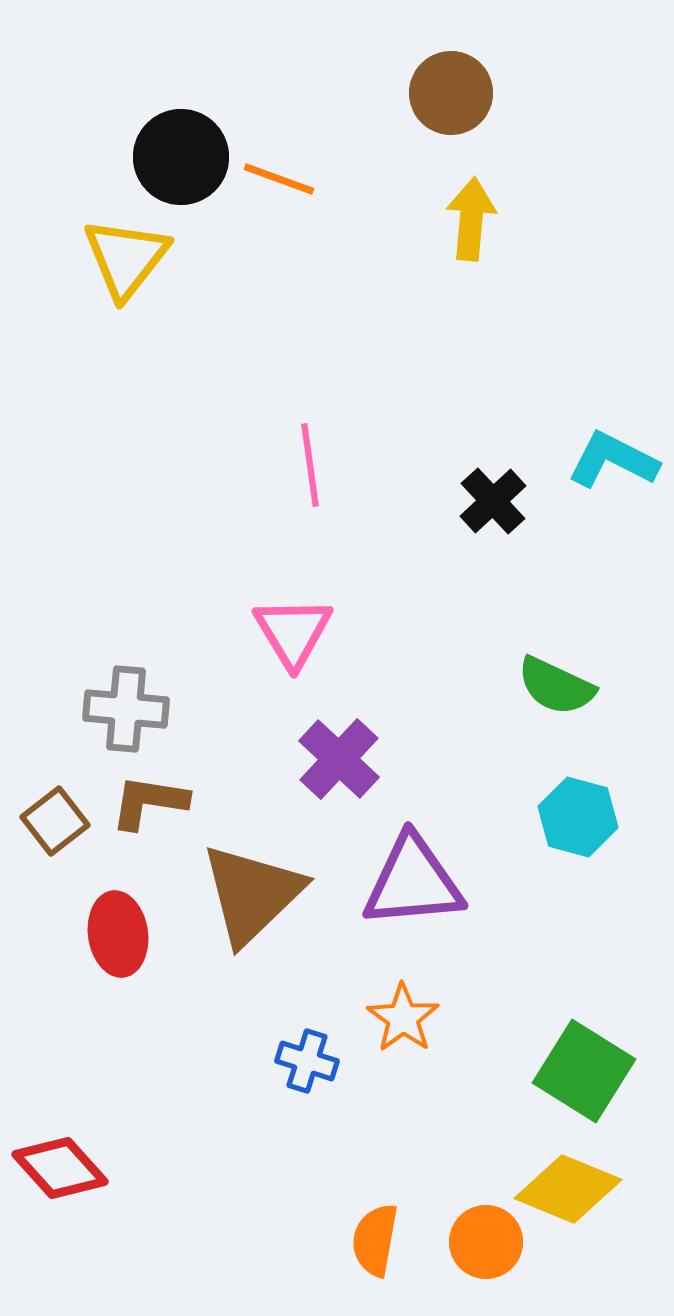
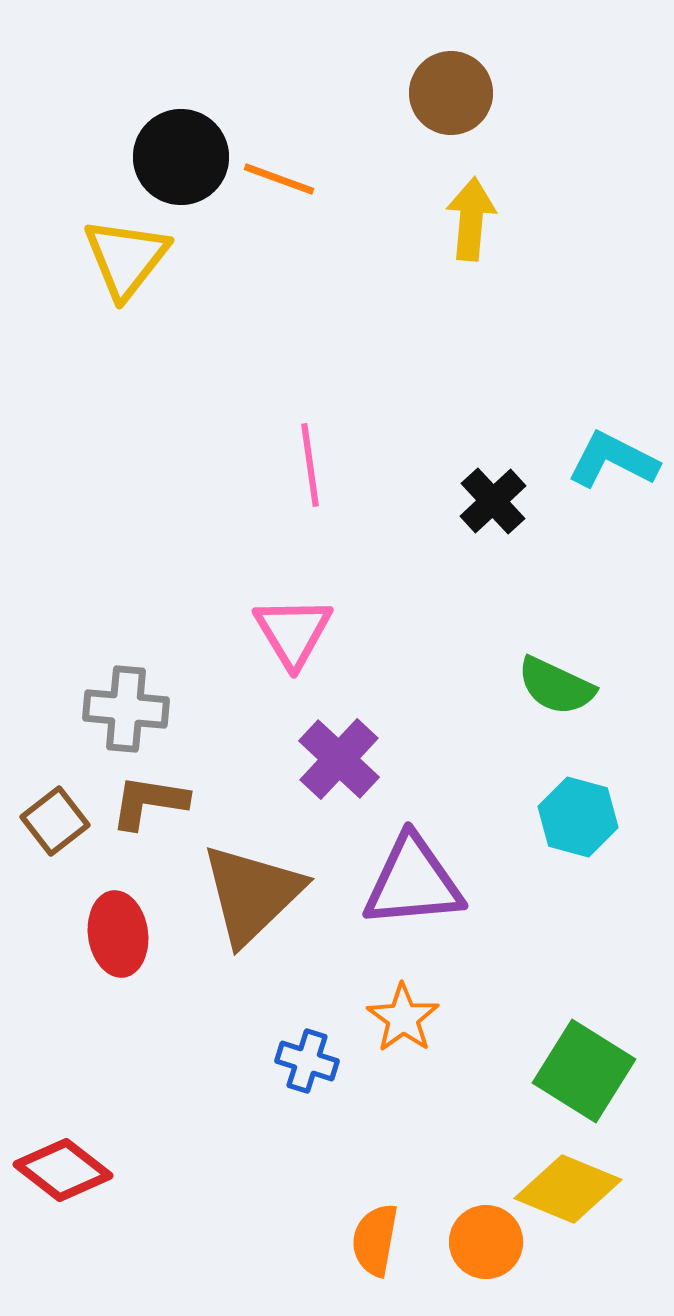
red diamond: moved 3 px right, 2 px down; rotated 10 degrees counterclockwise
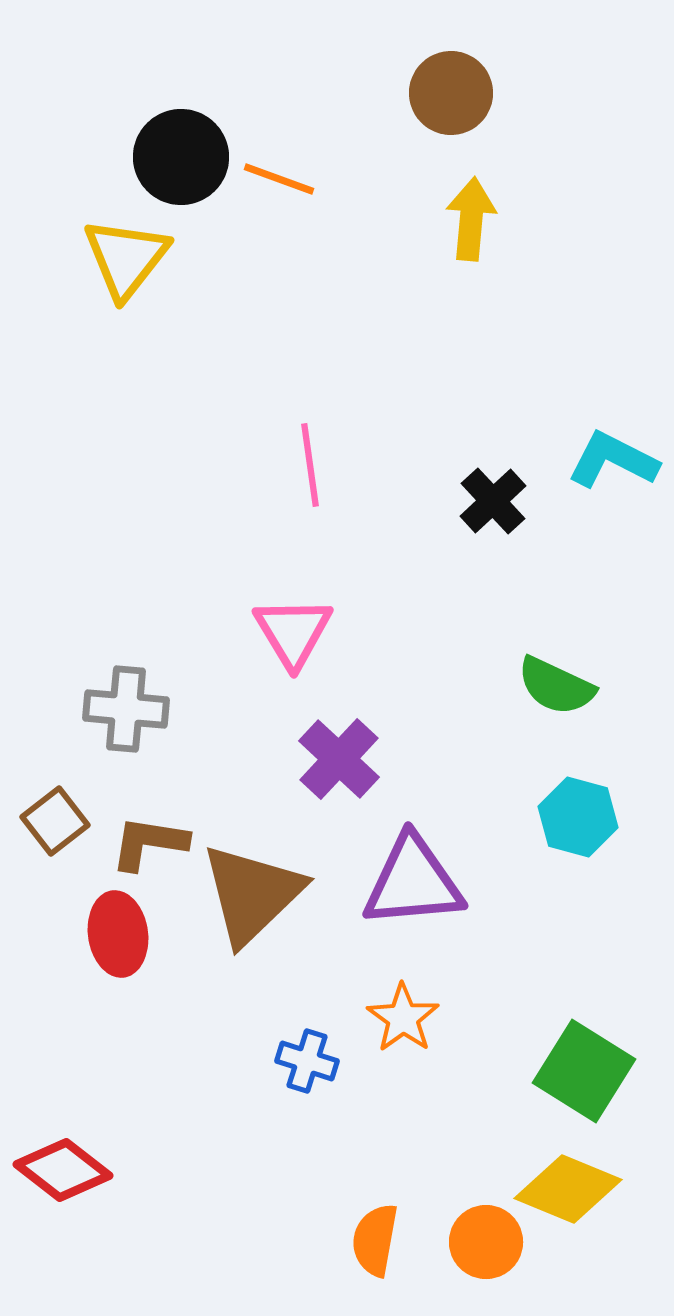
brown L-shape: moved 41 px down
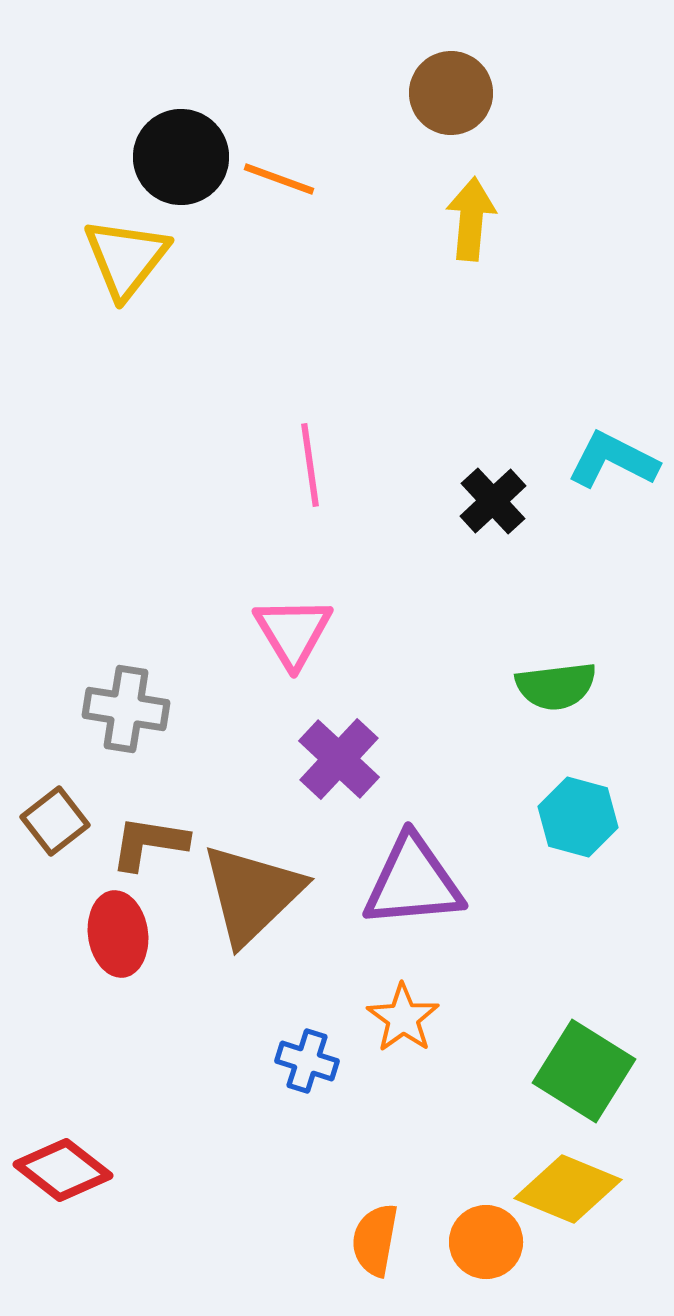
green semicircle: rotated 32 degrees counterclockwise
gray cross: rotated 4 degrees clockwise
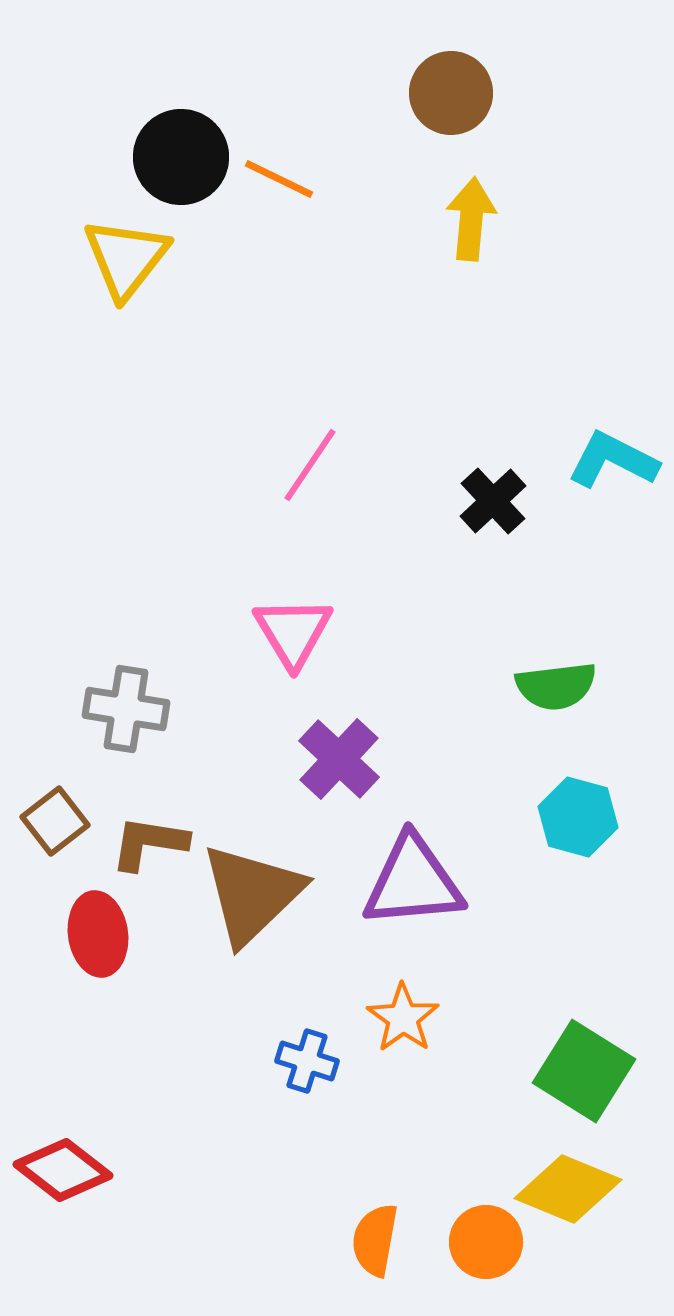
orange line: rotated 6 degrees clockwise
pink line: rotated 42 degrees clockwise
red ellipse: moved 20 px left
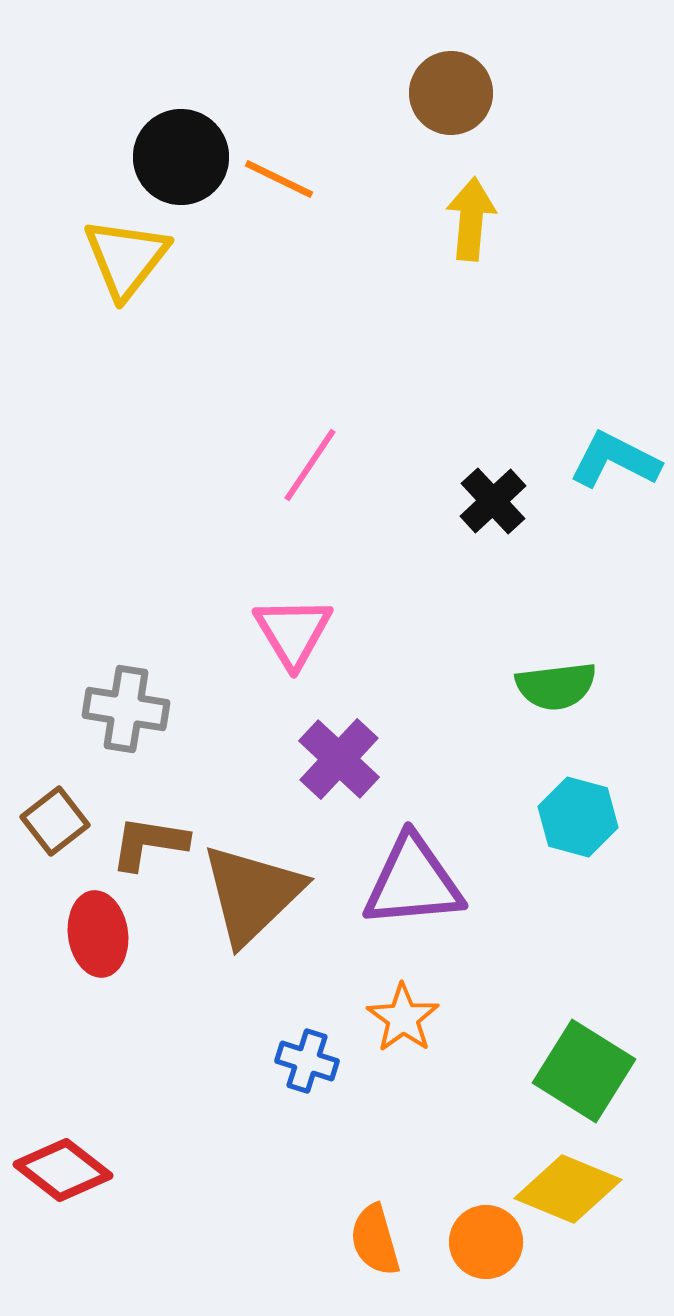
cyan L-shape: moved 2 px right
orange semicircle: rotated 26 degrees counterclockwise
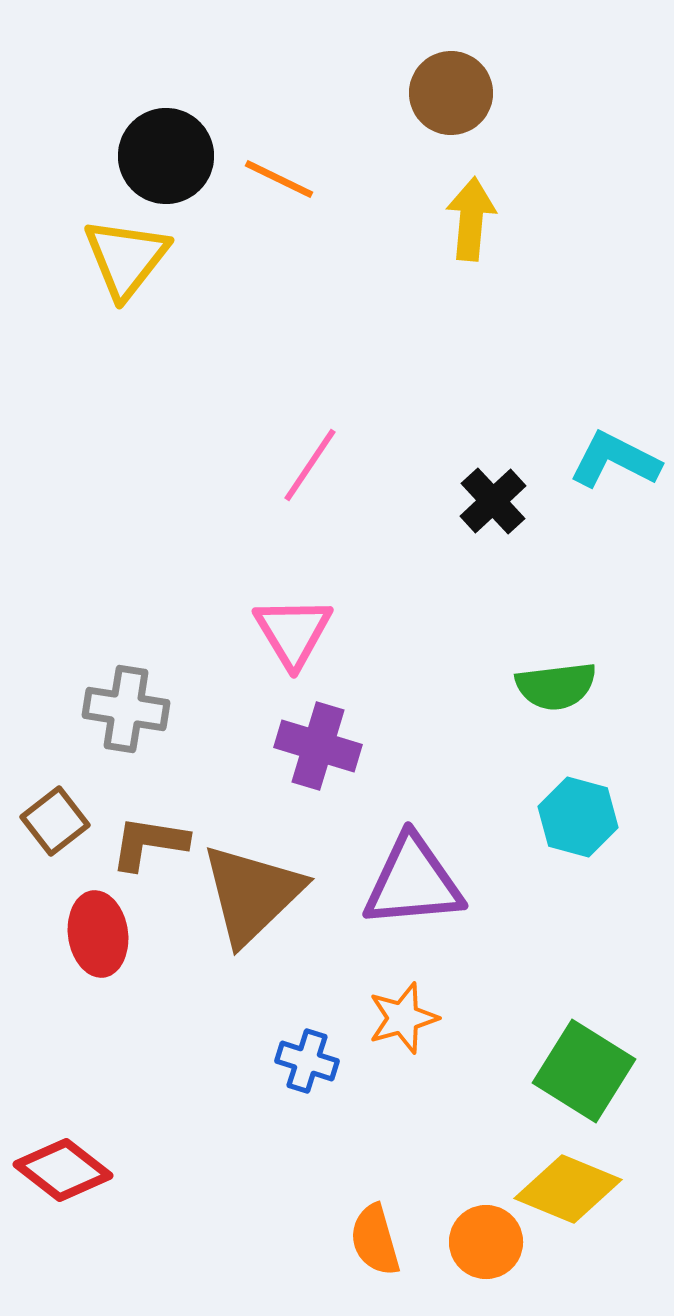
black circle: moved 15 px left, 1 px up
purple cross: moved 21 px left, 13 px up; rotated 26 degrees counterclockwise
orange star: rotated 20 degrees clockwise
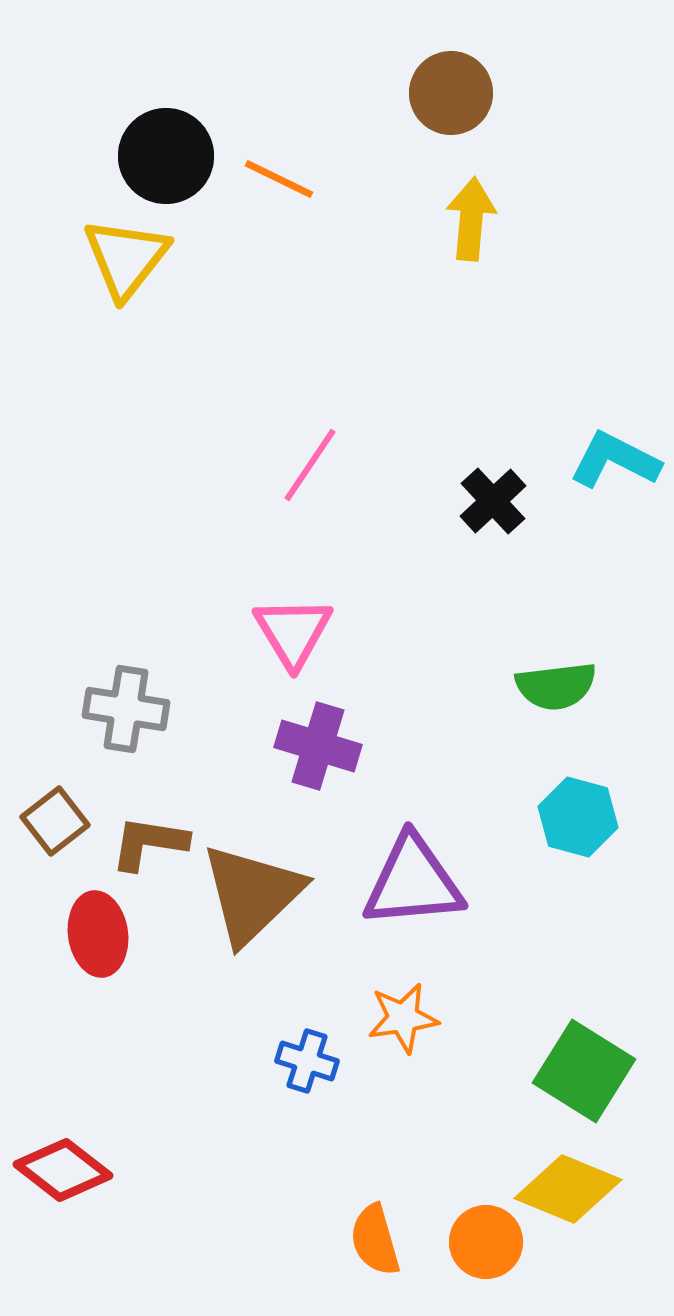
orange star: rotated 8 degrees clockwise
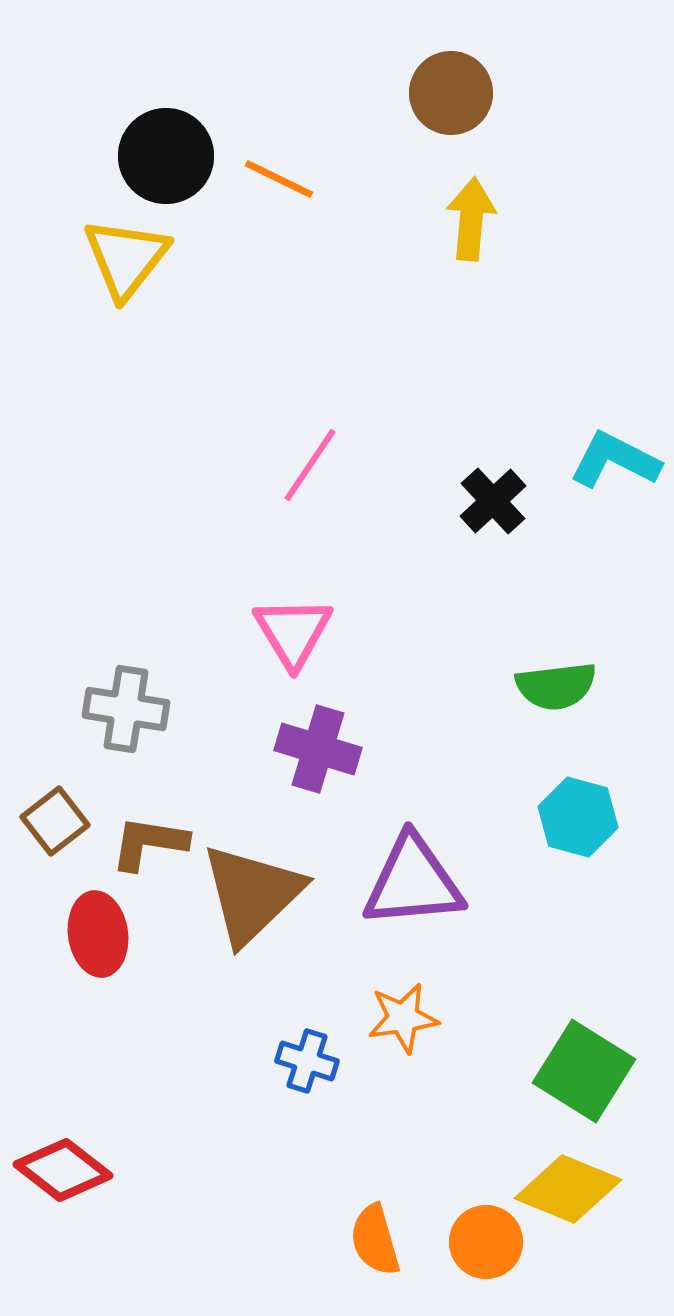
purple cross: moved 3 px down
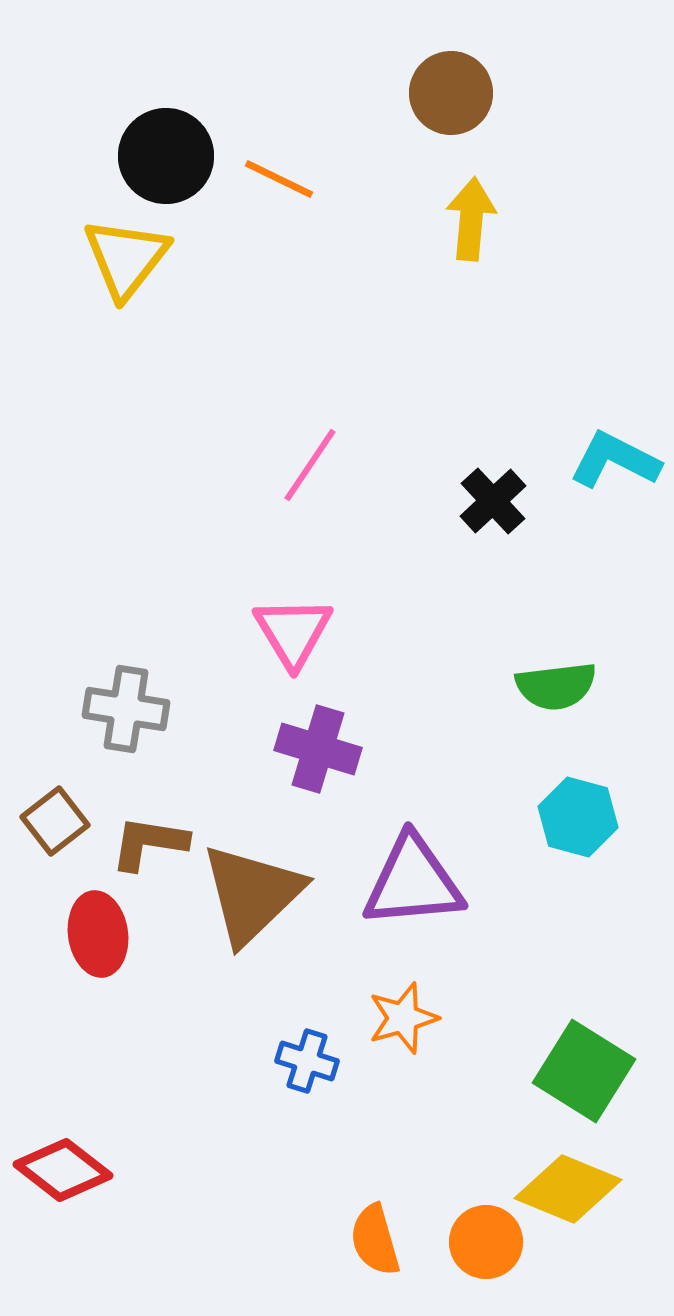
orange star: rotated 8 degrees counterclockwise
